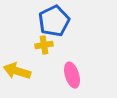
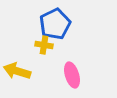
blue pentagon: moved 1 px right, 3 px down
yellow cross: rotated 18 degrees clockwise
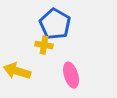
blue pentagon: rotated 16 degrees counterclockwise
pink ellipse: moved 1 px left
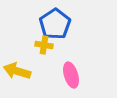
blue pentagon: rotated 8 degrees clockwise
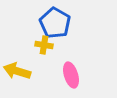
blue pentagon: moved 1 px up; rotated 8 degrees counterclockwise
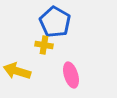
blue pentagon: moved 1 px up
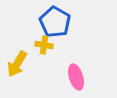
yellow arrow: moved 7 px up; rotated 76 degrees counterclockwise
pink ellipse: moved 5 px right, 2 px down
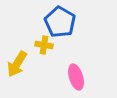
blue pentagon: moved 5 px right
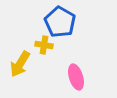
yellow arrow: moved 3 px right
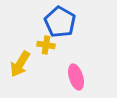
yellow cross: moved 2 px right
